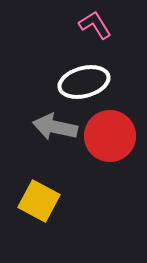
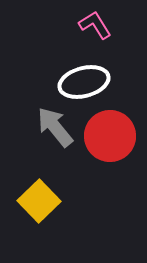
gray arrow: rotated 39 degrees clockwise
yellow square: rotated 18 degrees clockwise
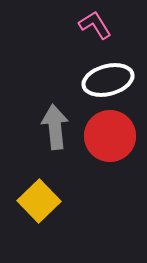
white ellipse: moved 24 px right, 2 px up
gray arrow: rotated 33 degrees clockwise
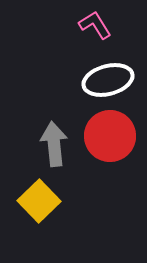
gray arrow: moved 1 px left, 17 px down
